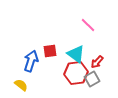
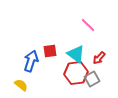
red arrow: moved 2 px right, 4 px up
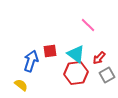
gray square: moved 15 px right, 4 px up
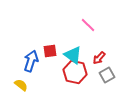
cyan triangle: moved 3 px left, 1 px down
red hexagon: moved 1 px left, 1 px up; rotated 20 degrees clockwise
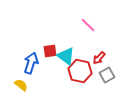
cyan triangle: moved 7 px left, 1 px down
blue arrow: moved 2 px down
red hexagon: moved 5 px right, 1 px up
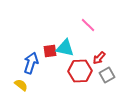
cyan triangle: moved 1 px left, 8 px up; rotated 24 degrees counterclockwise
red hexagon: rotated 15 degrees counterclockwise
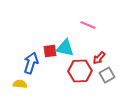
pink line: rotated 21 degrees counterclockwise
yellow semicircle: moved 1 px left, 1 px up; rotated 32 degrees counterclockwise
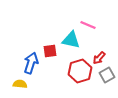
cyan triangle: moved 6 px right, 8 px up
red hexagon: rotated 15 degrees counterclockwise
